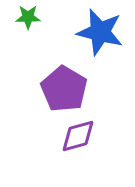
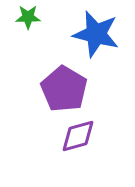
blue star: moved 4 px left, 2 px down
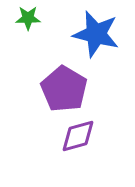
green star: moved 1 px down
